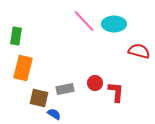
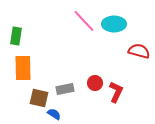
orange rectangle: rotated 15 degrees counterclockwise
red L-shape: rotated 20 degrees clockwise
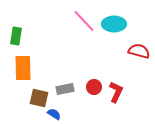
red circle: moved 1 px left, 4 px down
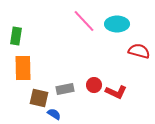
cyan ellipse: moved 3 px right
red circle: moved 2 px up
red L-shape: rotated 90 degrees clockwise
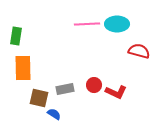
pink line: moved 3 px right, 3 px down; rotated 50 degrees counterclockwise
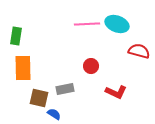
cyan ellipse: rotated 20 degrees clockwise
red circle: moved 3 px left, 19 px up
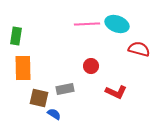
red semicircle: moved 2 px up
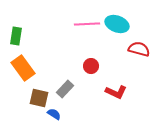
orange rectangle: rotated 35 degrees counterclockwise
gray rectangle: rotated 36 degrees counterclockwise
